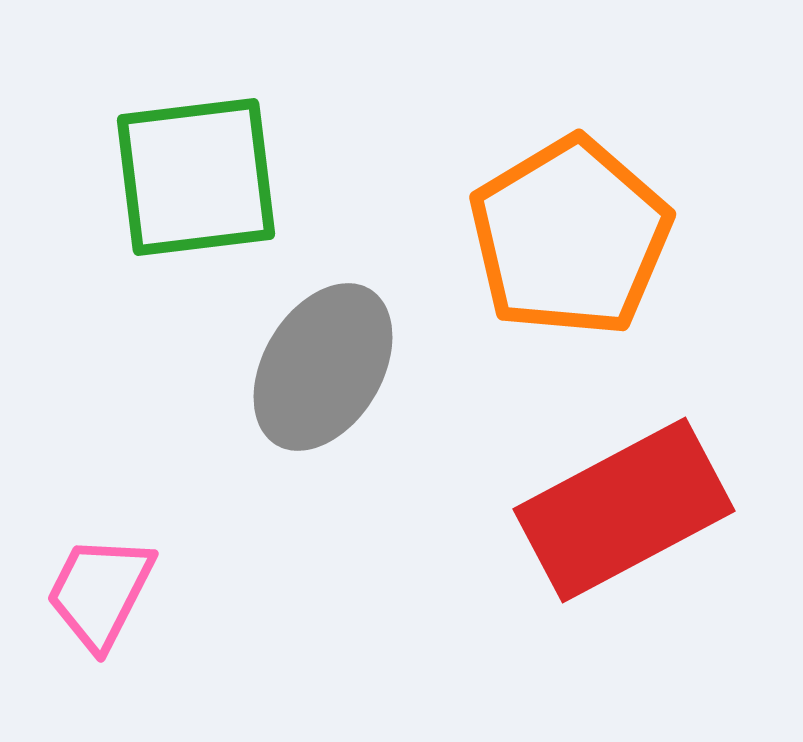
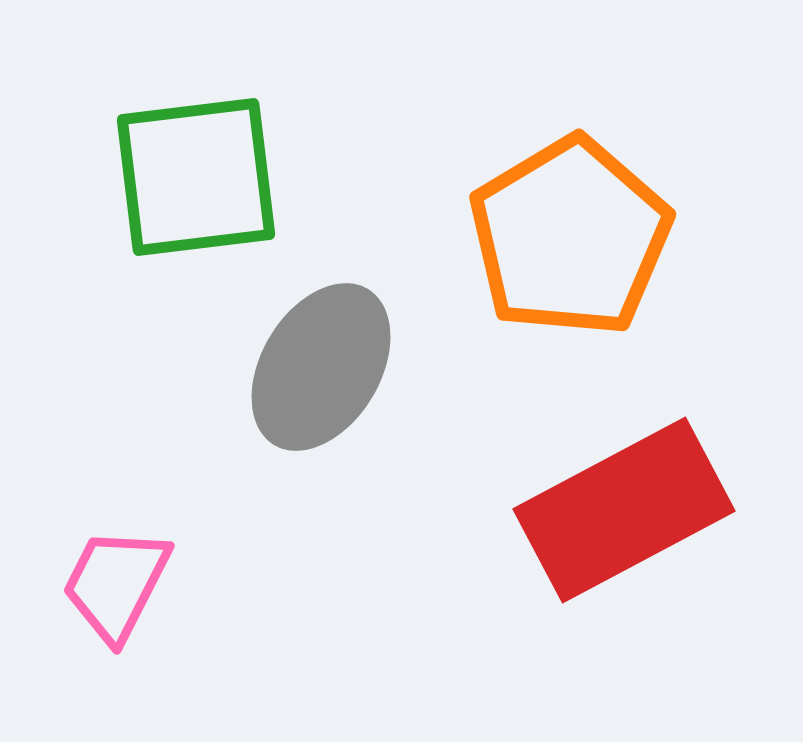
gray ellipse: moved 2 px left
pink trapezoid: moved 16 px right, 8 px up
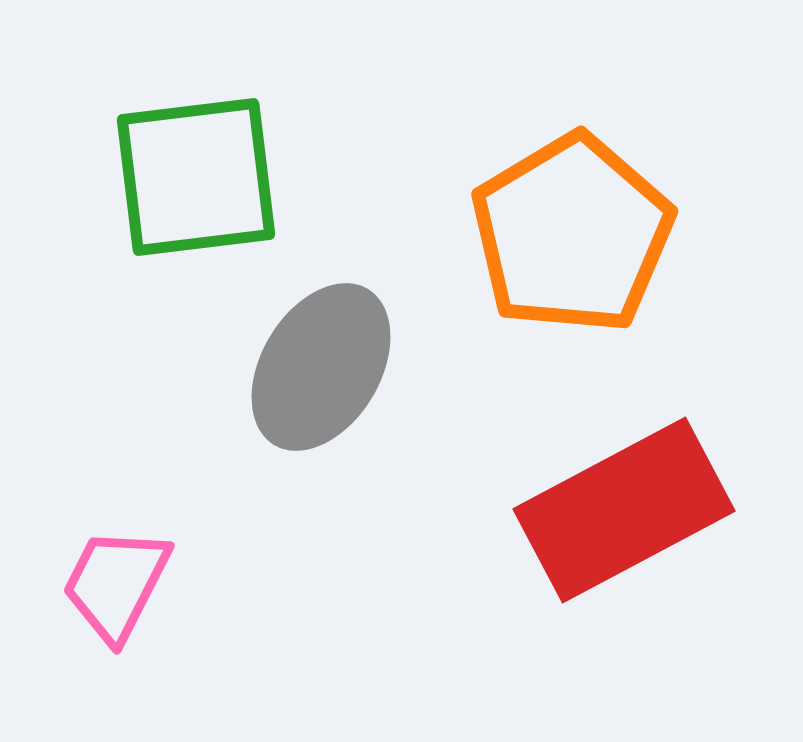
orange pentagon: moved 2 px right, 3 px up
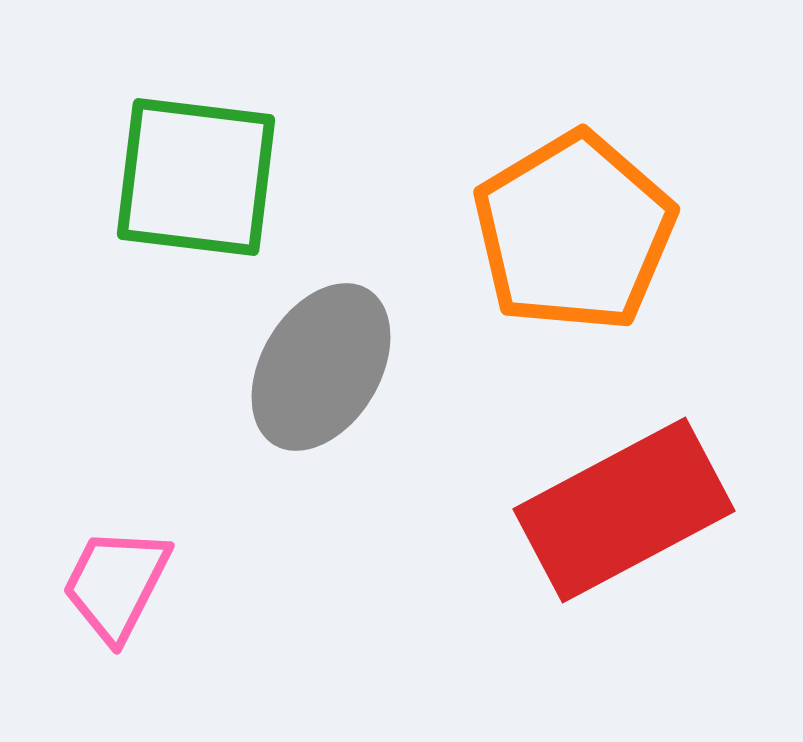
green square: rotated 14 degrees clockwise
orange pentagon: moved 2 px right, 2 px up
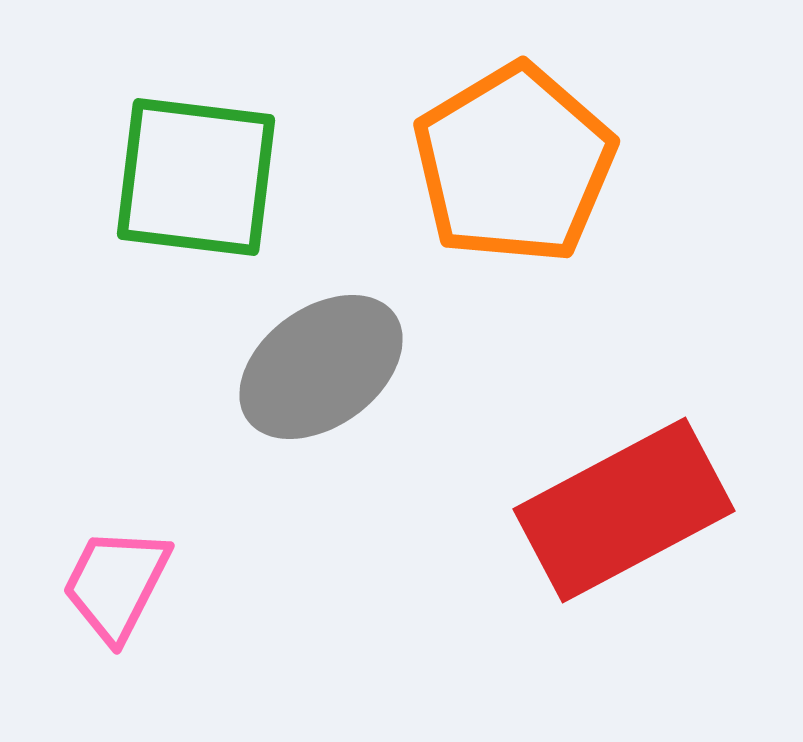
orange pentagon: moved 60 px left, 68 px up
gray ellipse: rotated 23 degrees clockwise
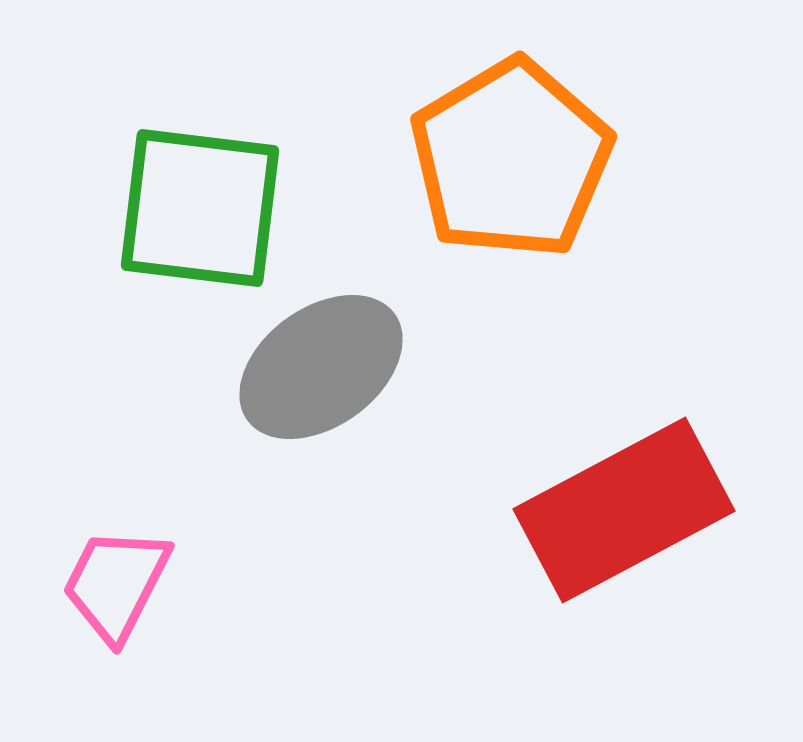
orange pentagon: moved 3 px left, 5 px up
green square: moved 4 px right, 31 px down
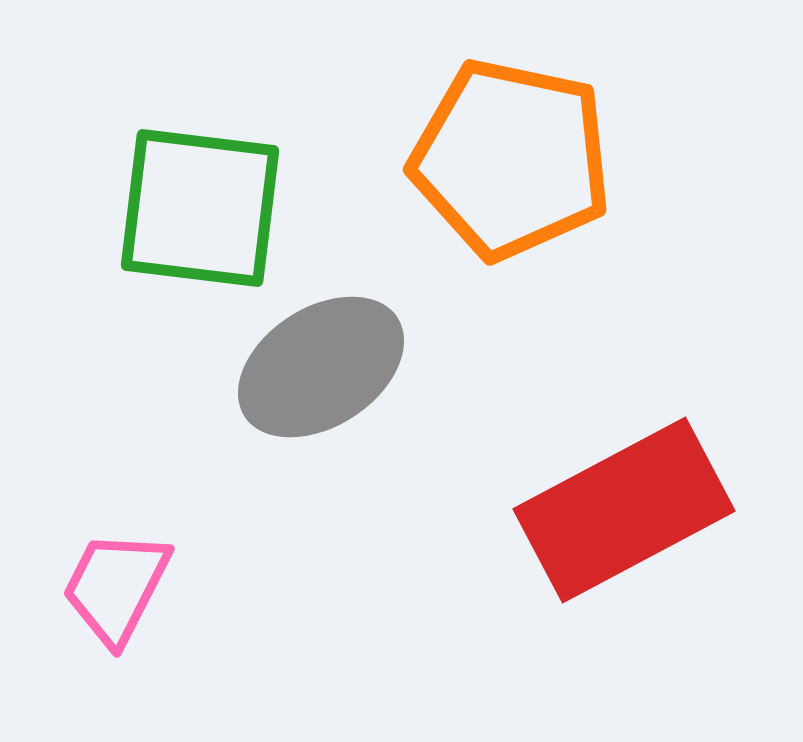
orange pentagon: rotated 29 degrees counterclockwise
gray ellipse: rotated 3 degrees clockwise
pink trapezoid: moved 3 px down
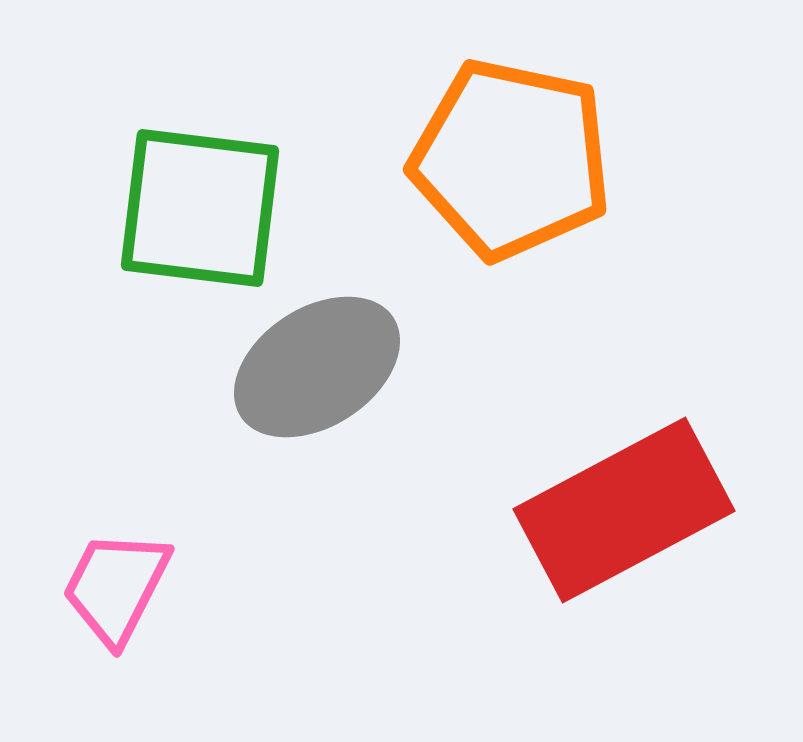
gray ellipse: moved 4 px left
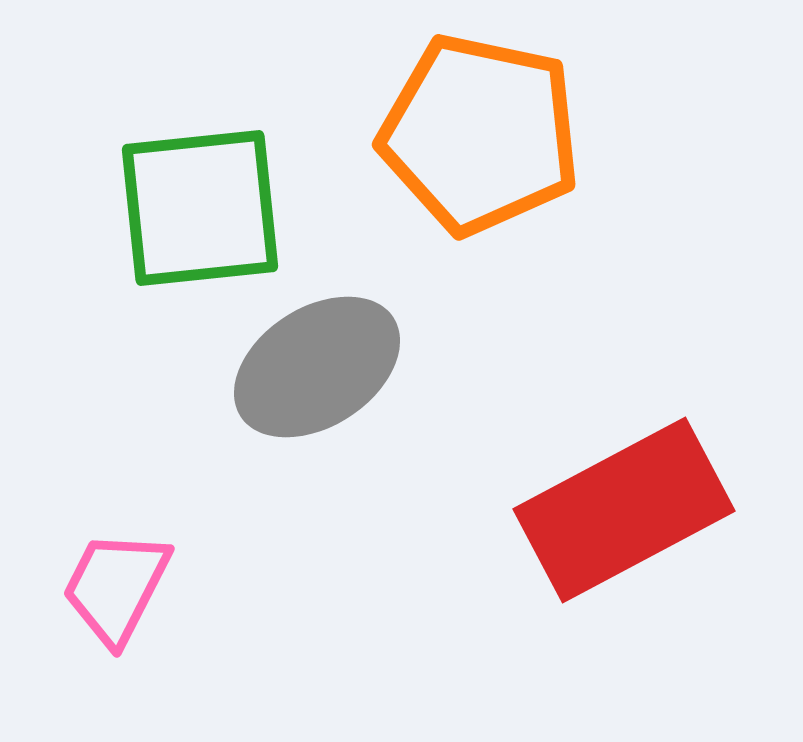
orange pentagon: moved 31 px left, 25 px up
green square: rotated 13 degrees counterclockwise
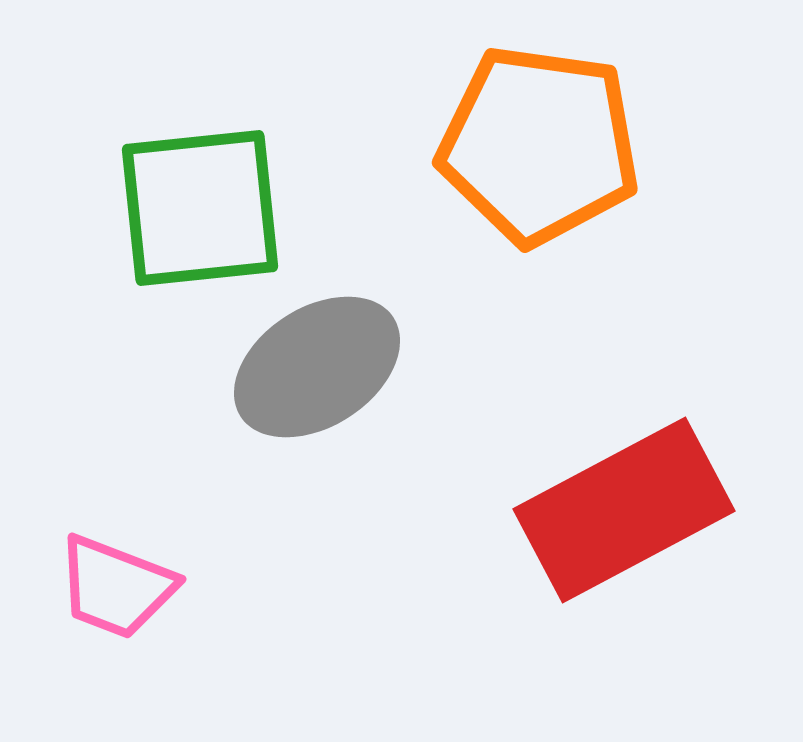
orange pentagon: moved 59 px right, 11 px down; rotated 4 degrees counterclockwise
pink trapezoid: rotated 96 degrees counterclockwise
